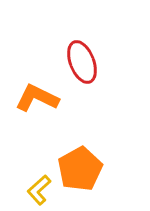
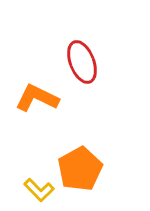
yellow L-shape: rotated 92 degrees counterclockwise
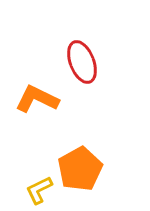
orange L-shape: moved 1 px down
yellow L-shape: rotated 108 degrees clockwise
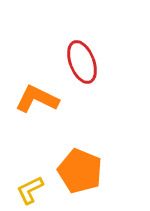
orange pentagon: moved 2 px down; rotated 21 degrees counterclockwise
yellow L-shape: moved 9 px left
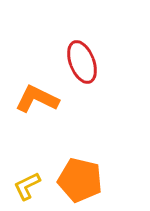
orange pentagon: moved 9 px down; rotated 9 degrees counterclockwise
yellow L-shape: moved 3 px left, 4 px up
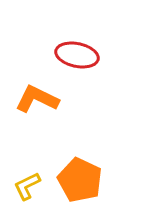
red ellipse: moved 5 px left, 7 px up; rotated 57 degrees counterclockwise
orange pentagon: rotated 12 degrees clockwise
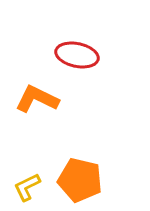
orange pentagon: rotated 12 degrees counterclockwise
yellow L-shape: moved 1 px down
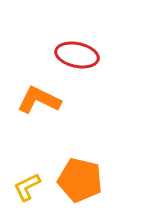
orange L-shape: moved 2 px right, 1 px down
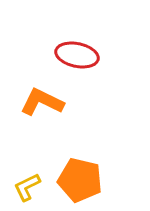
orange L-shape: moved 3 px right, 2 px down
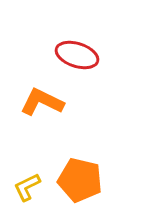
red ellipse: rotated 6 degrees clockwise
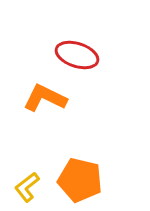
orange L-shape: moved 3 px right, 4 px up
yellow L-shape: rotated 12 degrees counterclockwise
